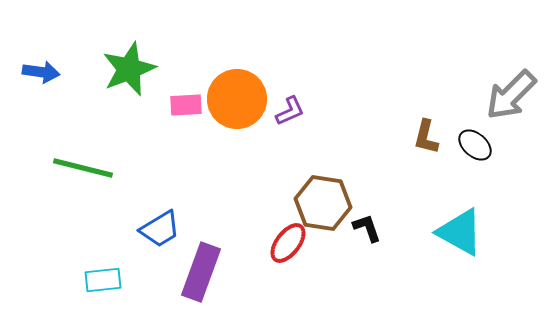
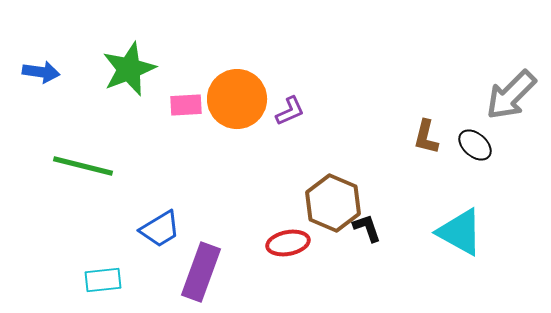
green line: moved 2 px up
brown hexagon: moved 10 px right; rotated 14 degrees clockwise
red ellipse: rotated 42 degrees clockwise
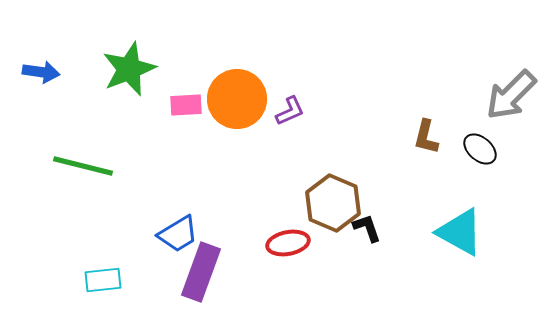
black ellipse: moved 5 px right, 4 px down
blue trapezoid: moved 18 px right, 5 px down
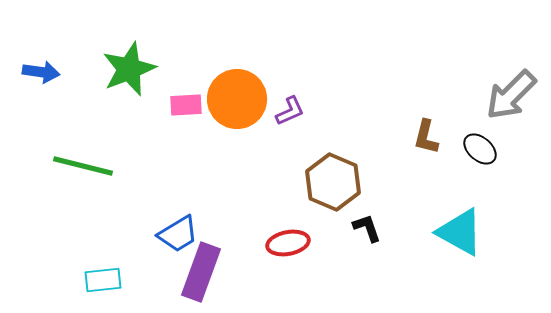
brown hexagon: moved 21 px up
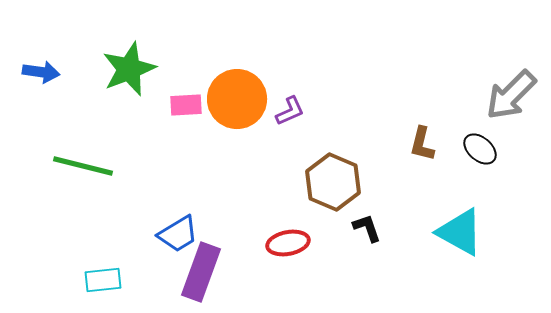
brown L-shape: moved 4 px left, 7 px down
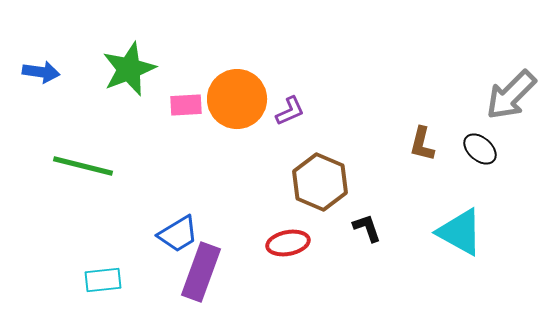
brown hexagon: moved 13 px left
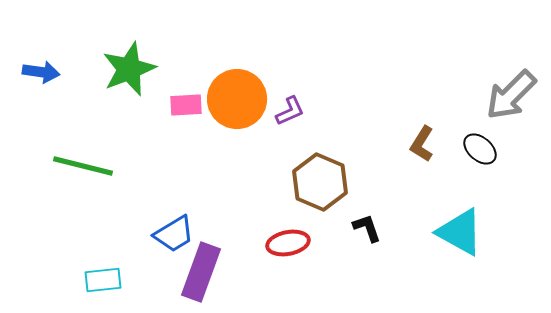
brown L-shape: rotated 18 degrees clockwise
blue trapezoid: moved 4 px left
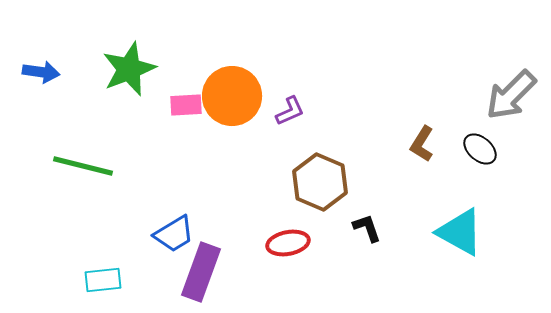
orange circle: moved 5 px left, 3 px up
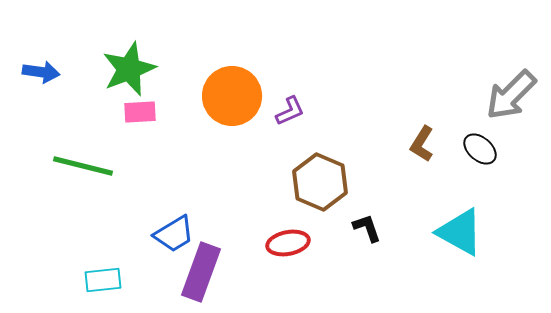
pink rectangle: moved 46 px left, 7 px down
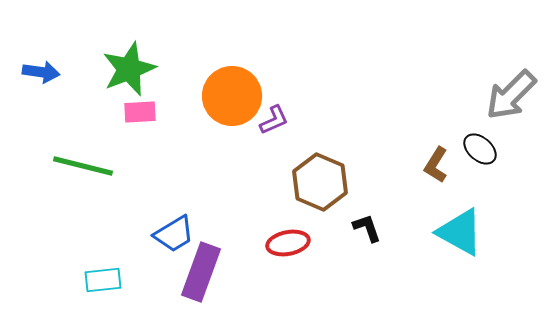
purple L-shape: moved 16 px left, 9 px down
brown L-shape: moved 14 px right, 21 px down
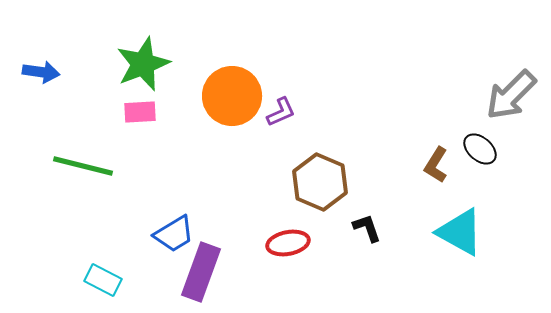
green star: moved 14 px right, 5 px up
purple L-shape: moved 7 px right, 8 px up
cyan rectangle: rotated 33 degrees clockwise
